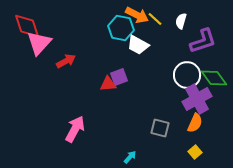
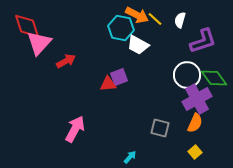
white semicircle: moved 1 px left, 1 px up
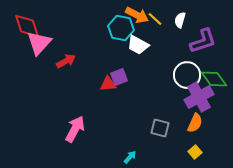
green diamond: moved 1 px down
purple cross: moved 2 px right, 2 px up
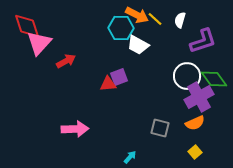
cyan hexagon: rotated 10 degrees counterclockwise
white circle: moved 1 px down
orange semicircle: rotated 42 degrees clockwise
pink arrow: rotated 60 degrees clockwise
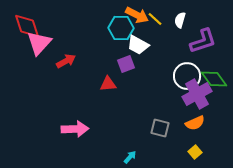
purple square: moved 7 px right, 13 px up
purple cross: moved 2 px left, 3 px up
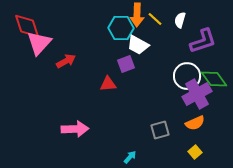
orange arrow: rotated 65 degrees clockwise
gray square: moved 2 px down; rotated 30 degrees counterclockwise
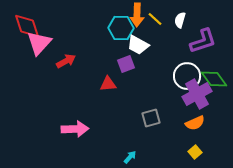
gray square: moved 9 px left, 12 px up
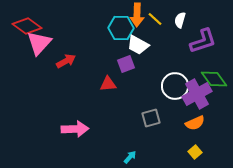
red diamond: rotated 36 degrees counterclockwise
white circle: moved 12 px left, 10 px down
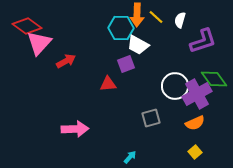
yellow line: moved 1 px right, 2 px up
